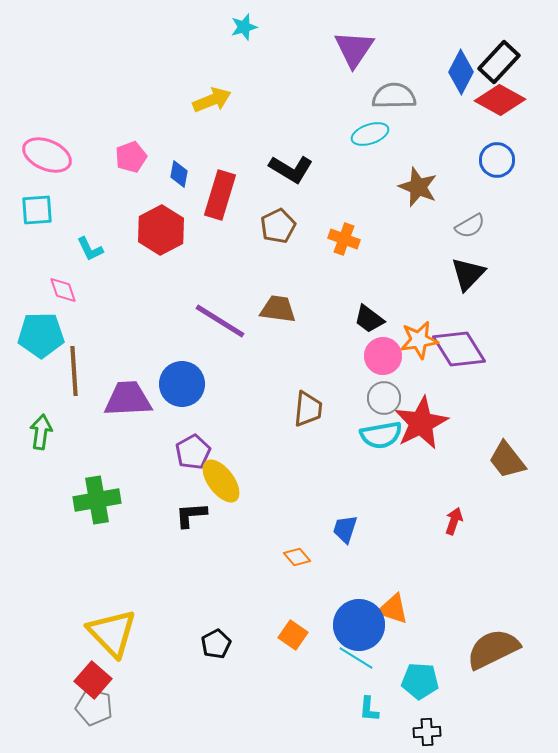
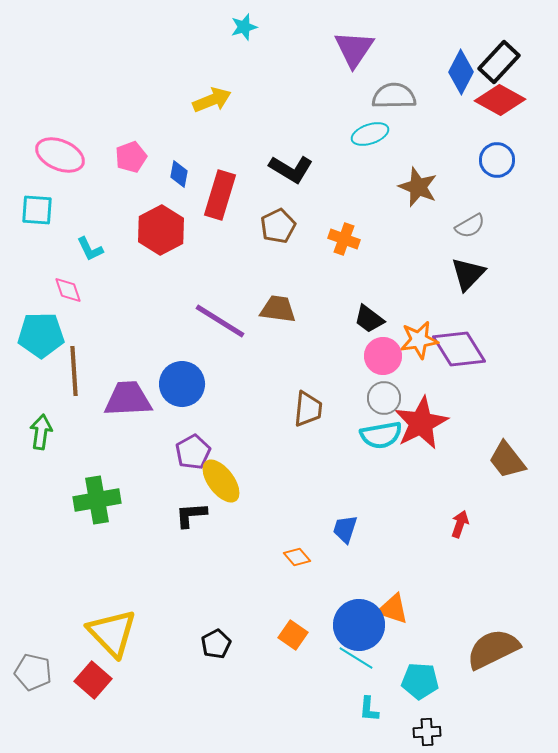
pink ellipse at (47, 155): moved 13 px right
cyan square at (37, 210): rotated 8 degrees clockwise
pink diamond at (63, 290): moved 5 px right
red arrow at (454, 521): moved 6 px right, 3 px down
gray pentagon at (94, 707): moved 61 px left, 35 px up
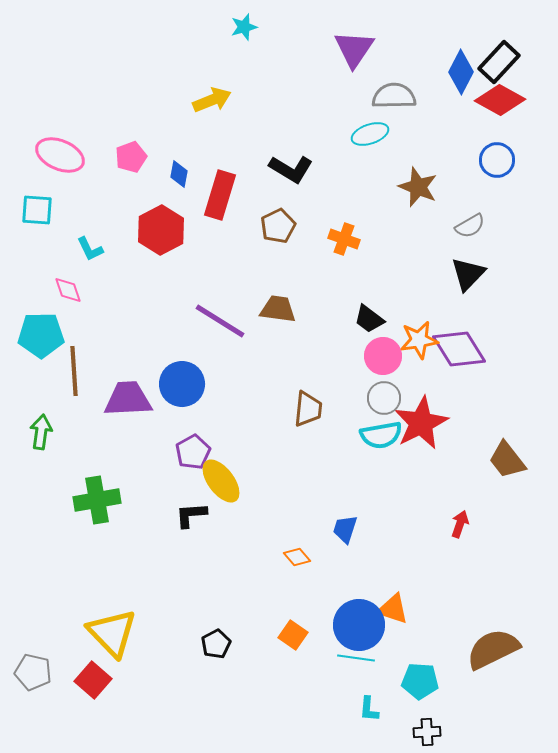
cyan line at (356, 658): rotated 24 degrees counterclockwise
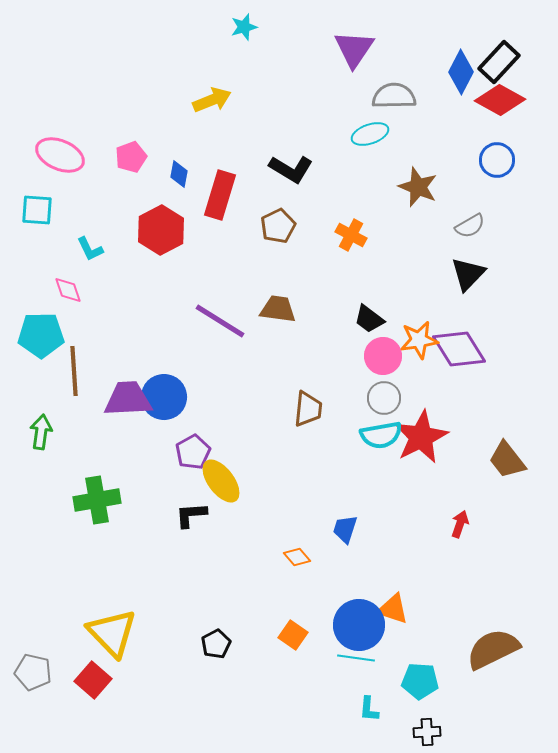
orange cross at (344, 239): moved 7 px right, 4 px up; rotated 8 degrees clockwise
blue circle at (182, 384): moved 18 px left, 13 px down
red star at (421, 423): moved 14 px down
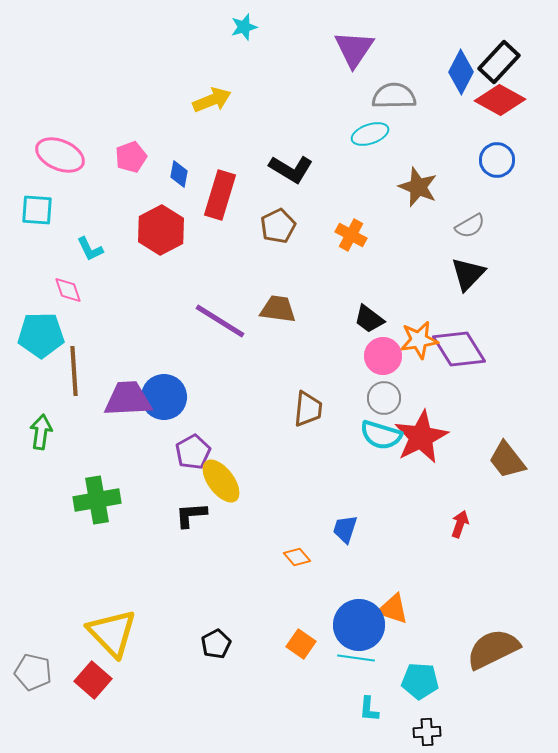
cyan semicircle at (381, 435): rotated 27 degrees clockwise
orange square at (293, 635): moved 8 px right, 9 px down
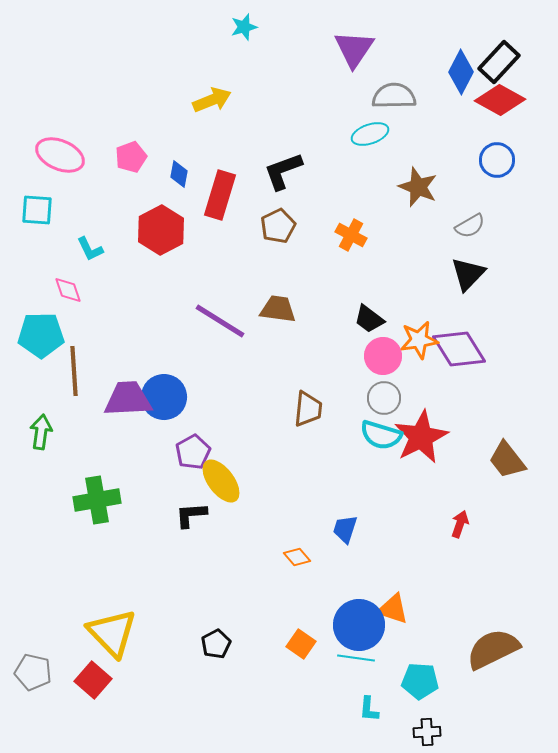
black L-shape at (291, 169): moved 8 px left, 2 px down; rotated 129 degrees clockwise
